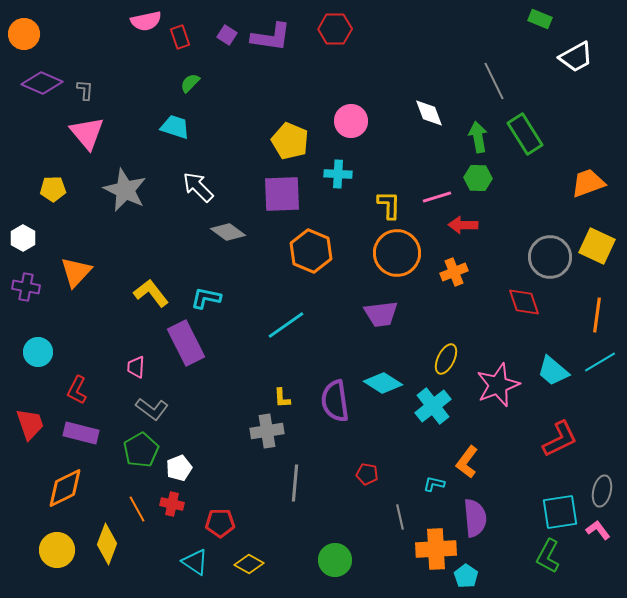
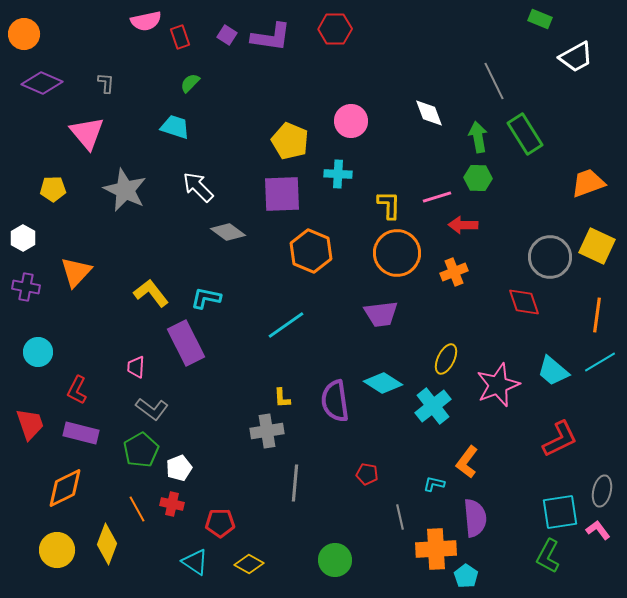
gray L-shape at (85, 90): moved 21 px right, 7 px up
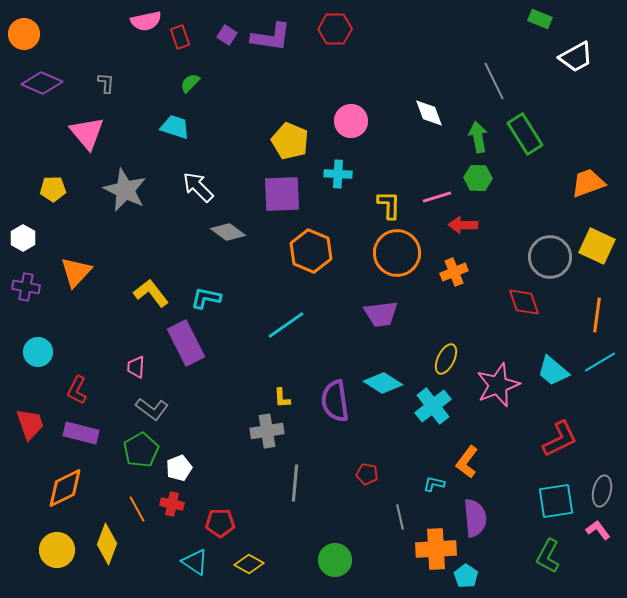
cyan square at (560, 512): moved 4 px left, 11 px up
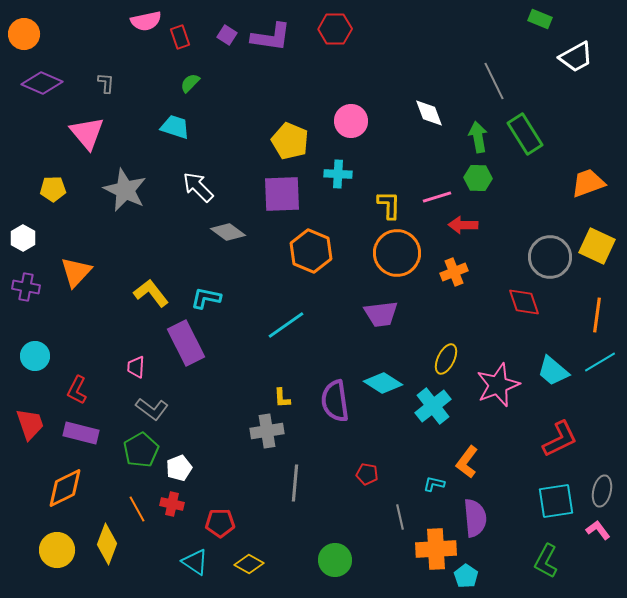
cyan circle at (38, 352): moved 3 px left, 4 px down
green L-shape at (548, 556): moved 2 px left, 5 px down
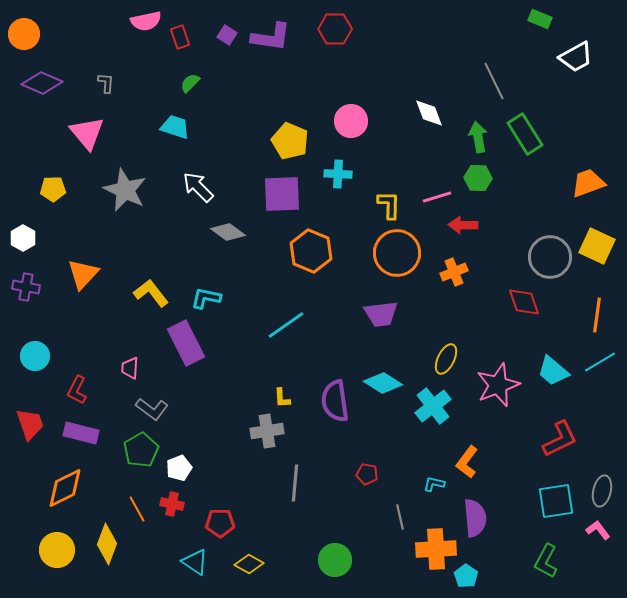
orange triangle at (76, 272): moved 7 px right, 2 px down
pink trapezoid at (136, 367): moved 6 px left, 1 px down
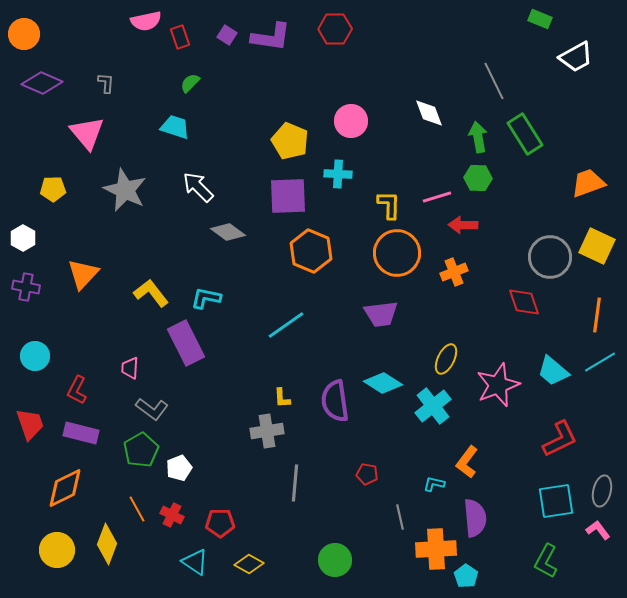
purple square at (282, 194): moved 6 px right, 2 px down
red cross at (172, 504): moved 11 px down; rotated 15 degrees clockwise
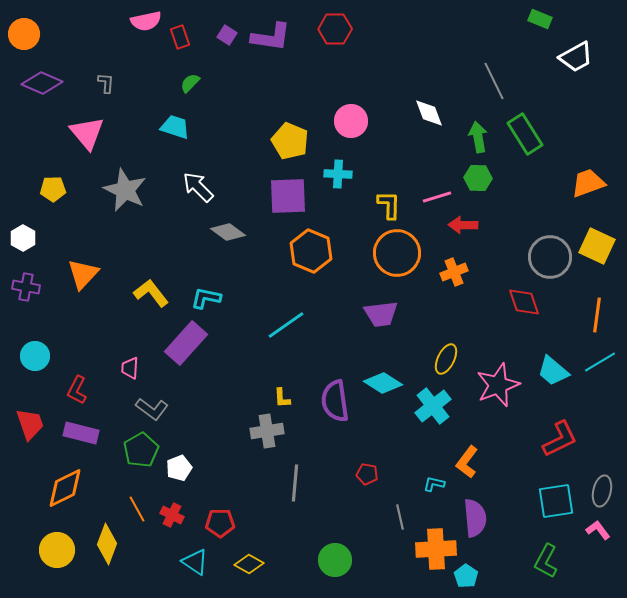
purple rectangle at (186, 343): rotated 69 degrees clockwise
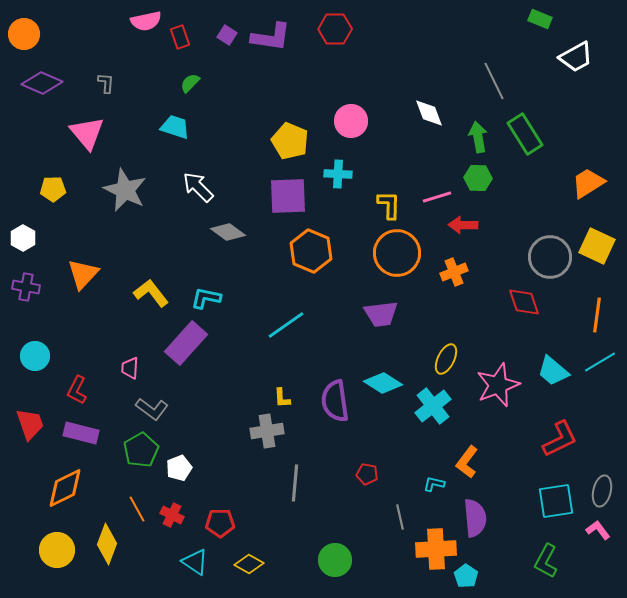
orange trapezoid at (588, 183): rotated 12 degrees counterclockwise
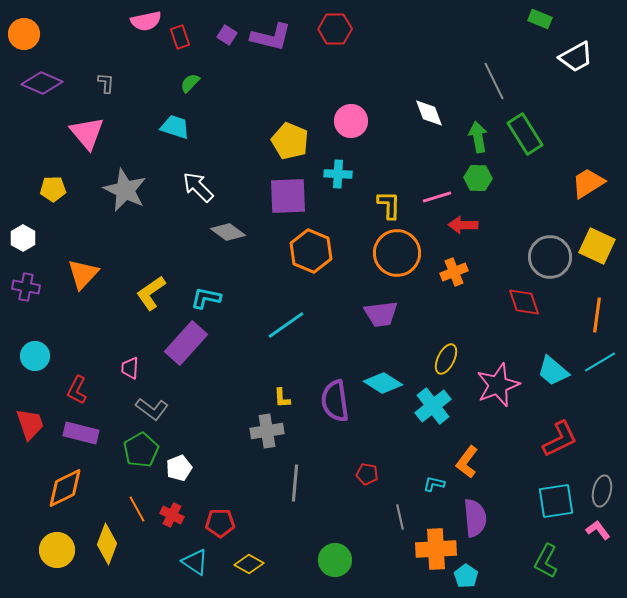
purple L-shape at (271, 37): rotated 6 degrees clockwise
yellow L-shape at (151, 293): rotated 87 degrees counterclockwise
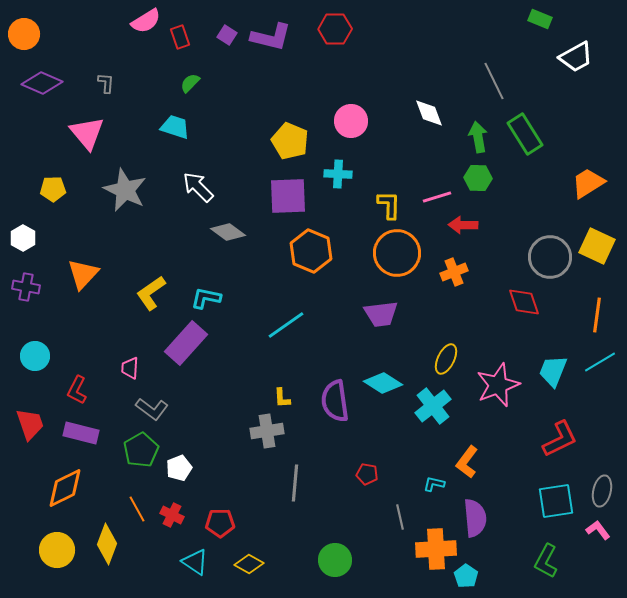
pink semicircle at (146, 21): rotated 20 degrees counterclockwise
cyan trapezoid at (553, 371): rotated 72 degrees clockwise
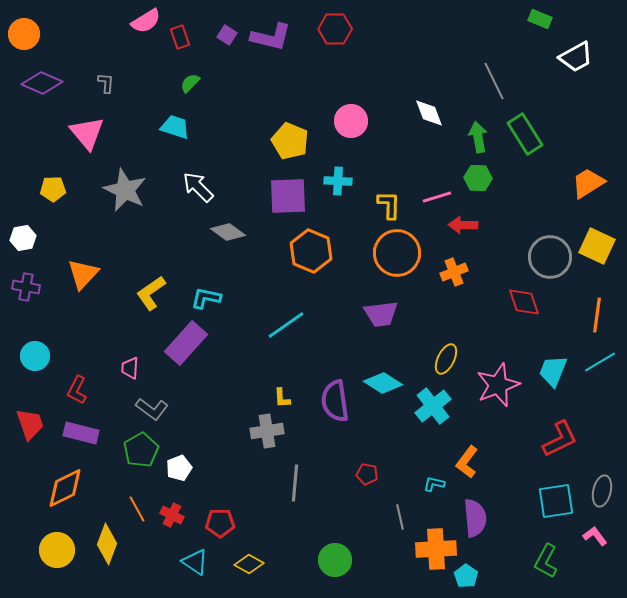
cyan cross at (338, 174): moved 7 px down
white hexagon at (23, 238): rotated 20 degrees clockwise
pink L-shape at (598, 530): moved 3 px left, 6 px down
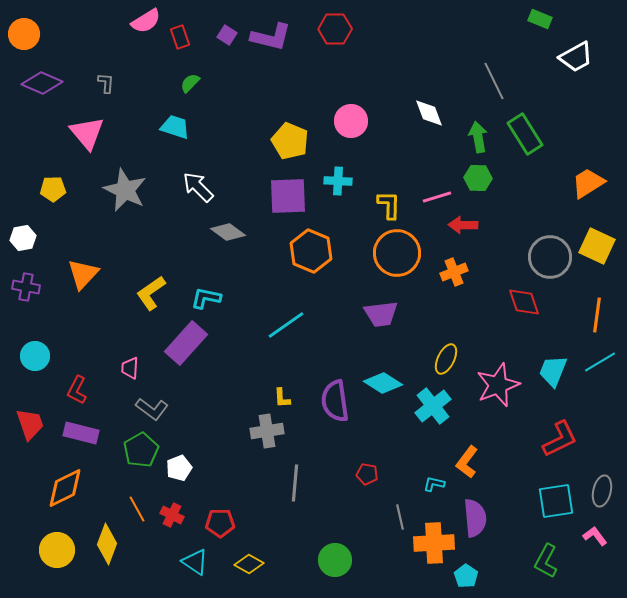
orange cross at (436, 549): moved 2 px left, 6 px up
